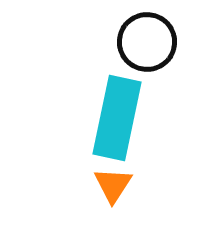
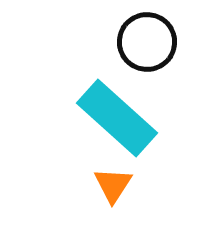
cyan rectangle: rotated 60 degrees counterclockwise
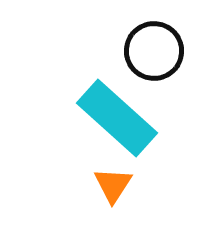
black circle: moved 7 px right, 9 px down
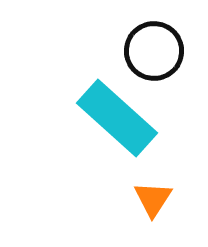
orange triangle: moved 40 px right, 14 px down
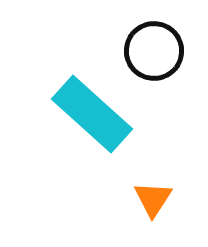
cyan rectangle: moved 25 px left, 4 px up
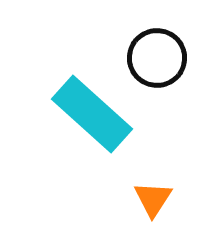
black circle: moved 3 px right, 7 px down
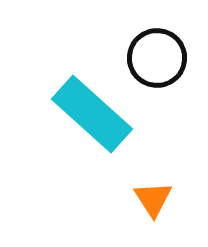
orange triangle: rotated 6 degrees counterclockwise
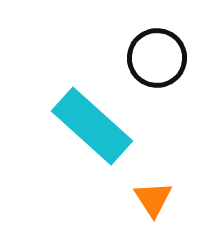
cyan rectangle: moved 12 px down
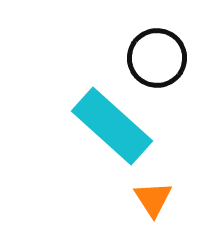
cyan rectangle: moved 20 px right
